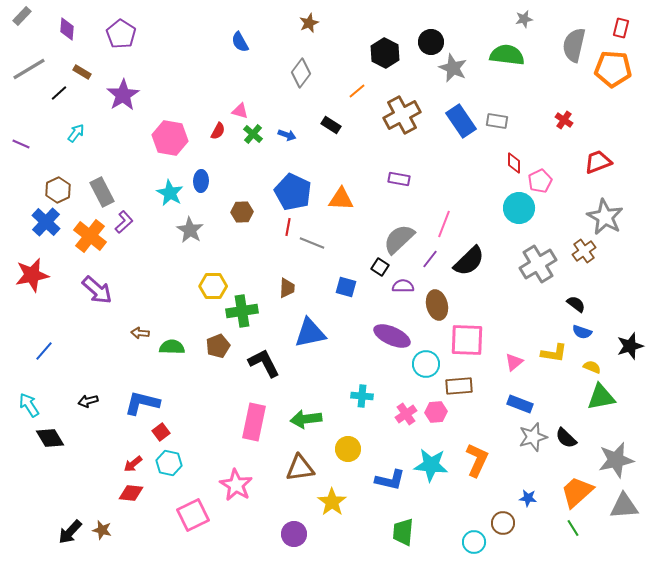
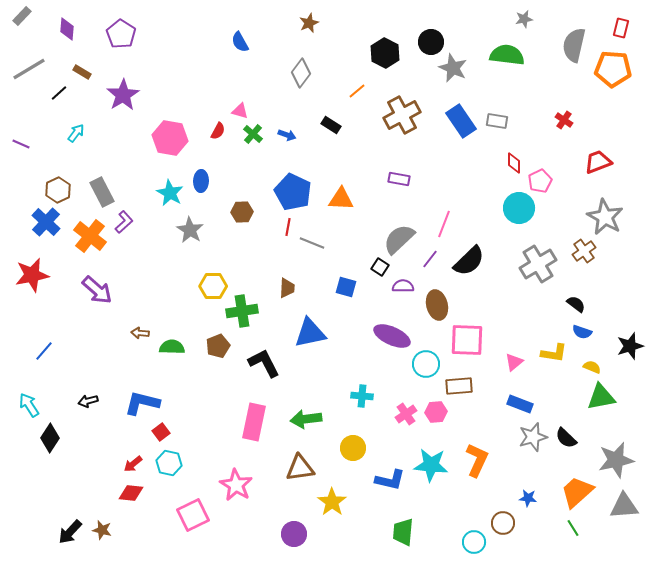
black diamond at (50, 438): rotated 64 degrees clockwise
yellow circle at (348, 449): moved 5 px right, 1 px up
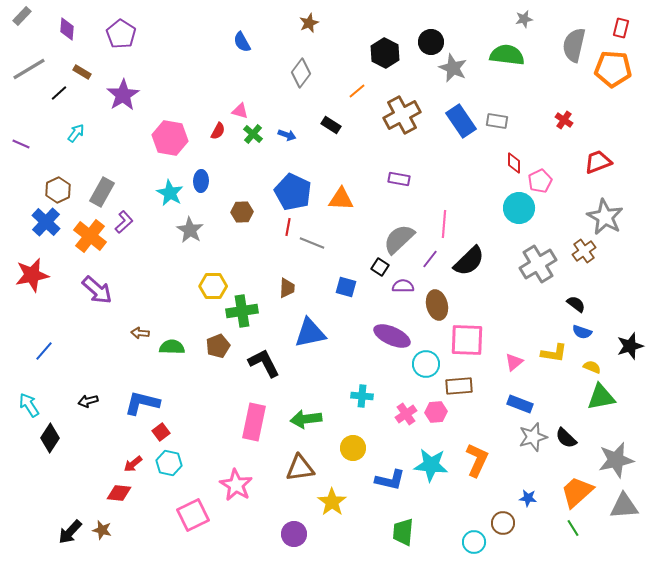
blue semicircle at (240, 42): moved 2 px right
gray rectangle at (102, 192): rotated 56 degrees clockwise
pink line at (444, 224): rotated 16 degrees counterclockwise
red diamond at (131, 493): moved 12 px left
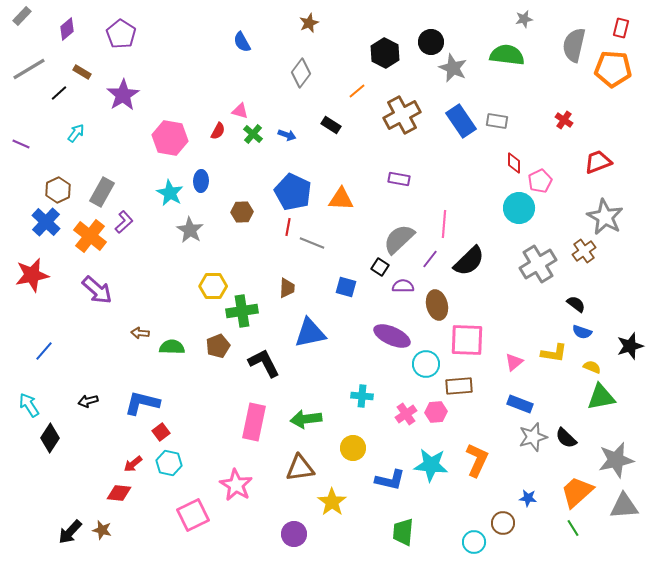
purple diamond at (67, 29): rotated 45 degrees clockwise
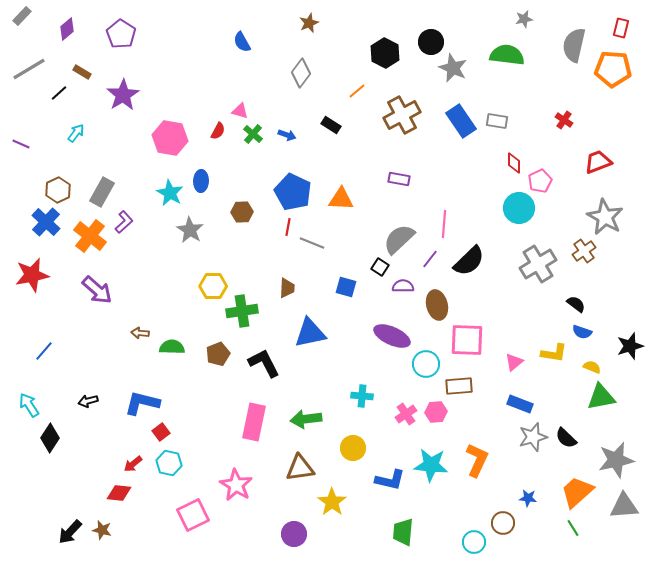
brown pentagon at (218, 346): moved 8 px down
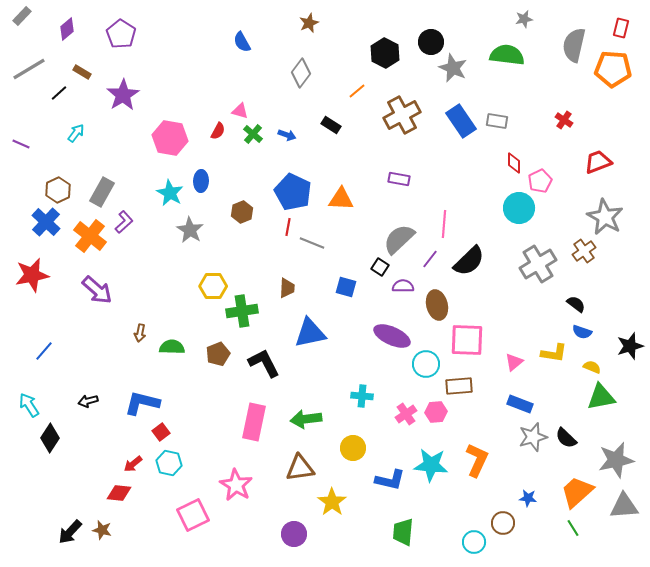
brown hexagon at (242, 212): rotated 20 degrees counterclockwise
brown arrow at (140, 333): rotated 84 degrees counterclockwise
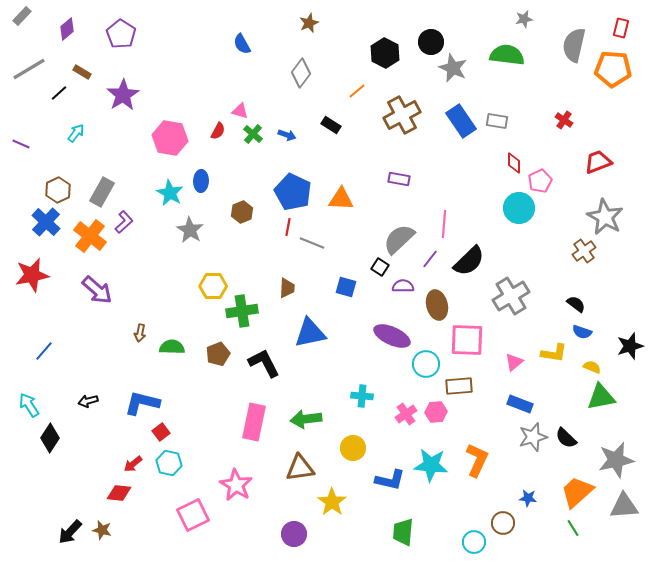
blue semicircle at (242, 42): moved 2 px down
gray cross at (538, 264): moved 27 px left, 32 px down
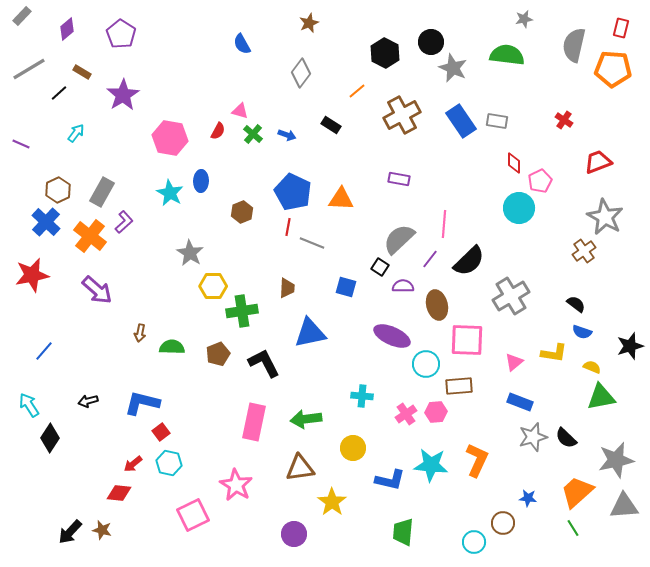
gray star at (190, 230): moved 23 px down
blue rectangle at (520, 404): moved 2 px up
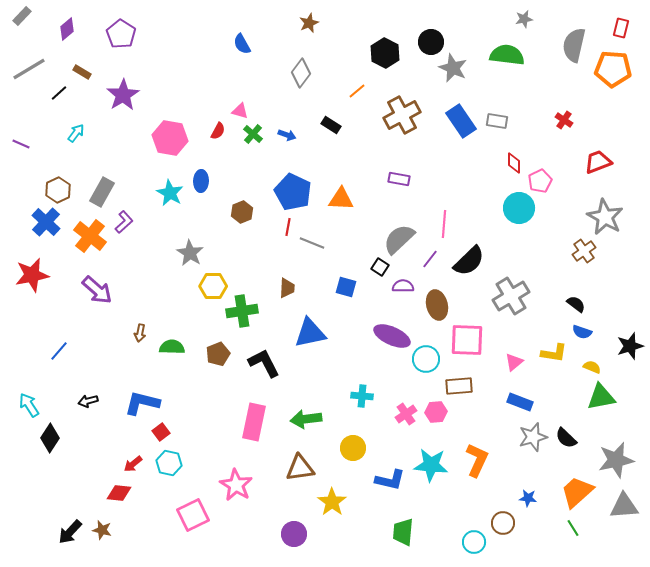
blue line at (44, 351): moved 15 px right
cyan circle at (426, 364): moved 5 px up
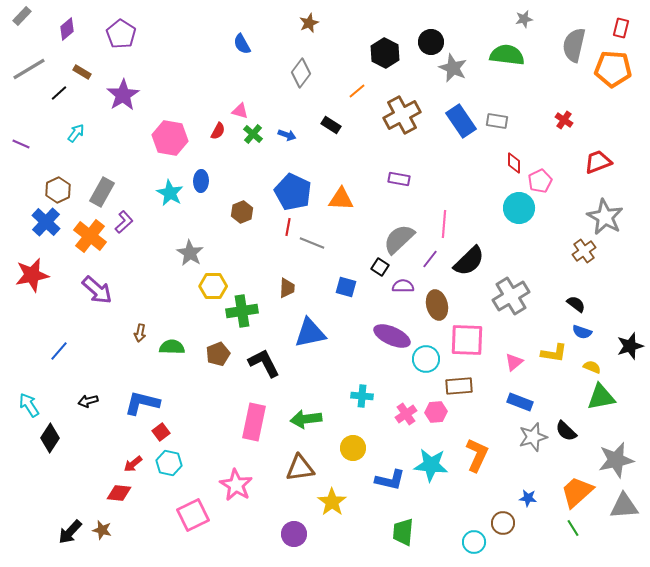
black semicircle at (566, 438): moved 7 px up
orange L-shape at (477, 460): moved 5 px up
